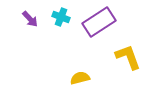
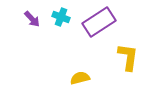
purple arrow: moved 2 px right
yellow L-shape: rotated 28 degrees clockwise
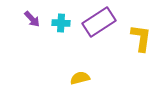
cyan cross: moved 6 px down; rotated 18 degrees counterclockwise
yellow L-shape: moved 13 px right, 19 px up
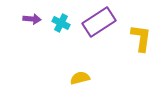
purple arrow: rotated 42 degrees counterclockwise
cyan cross: rotated 24 degrees clockwise
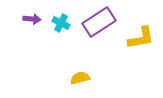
yellow L-shape: rotated 72 degrees clockwise
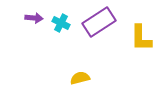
purple arrow: moved 2 px right, 1 px up
yellow L-shape: rotated 100 degrees clockwise
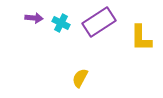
yellow semicircle: rotated 48 degrees counterclockwise
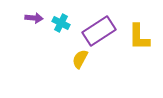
purple rectangle: moved 9 px down
yellow L-shape: moved 2 px left, 1 px up
yellow semicircle: moved 19 px up
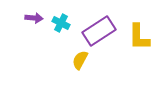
yellow semicircle: moved 1 px down
